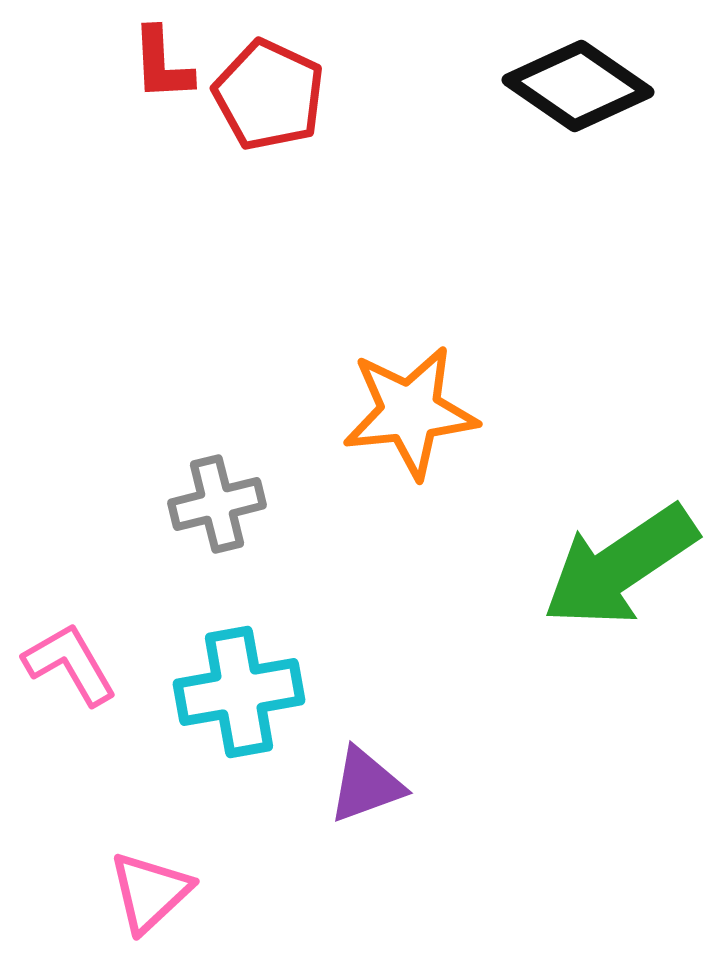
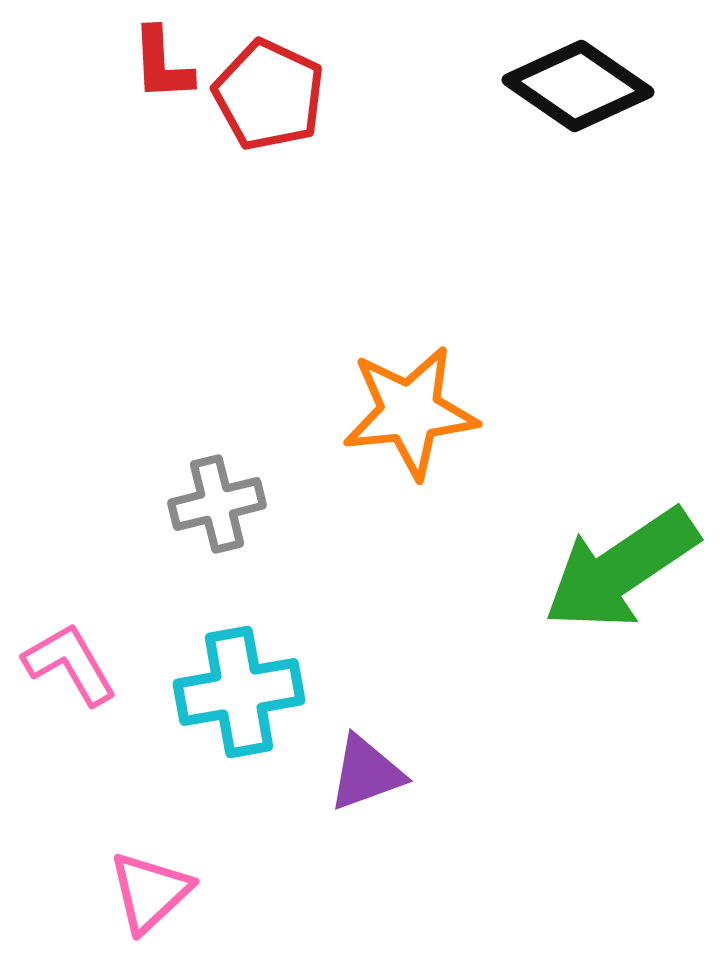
green arrow: moved 1 px right, 3 px down
purple triangle: moved 12 px up
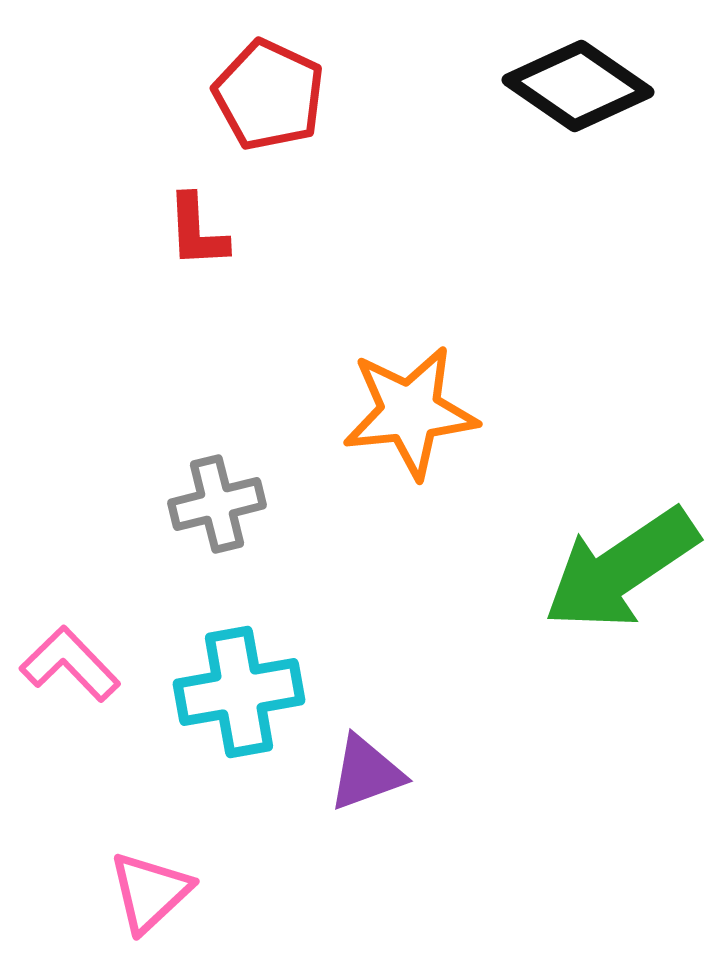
red L-shape: moved 35 px right, 167 px down
pink L-shape: rotated 14 degrees counterclockwise
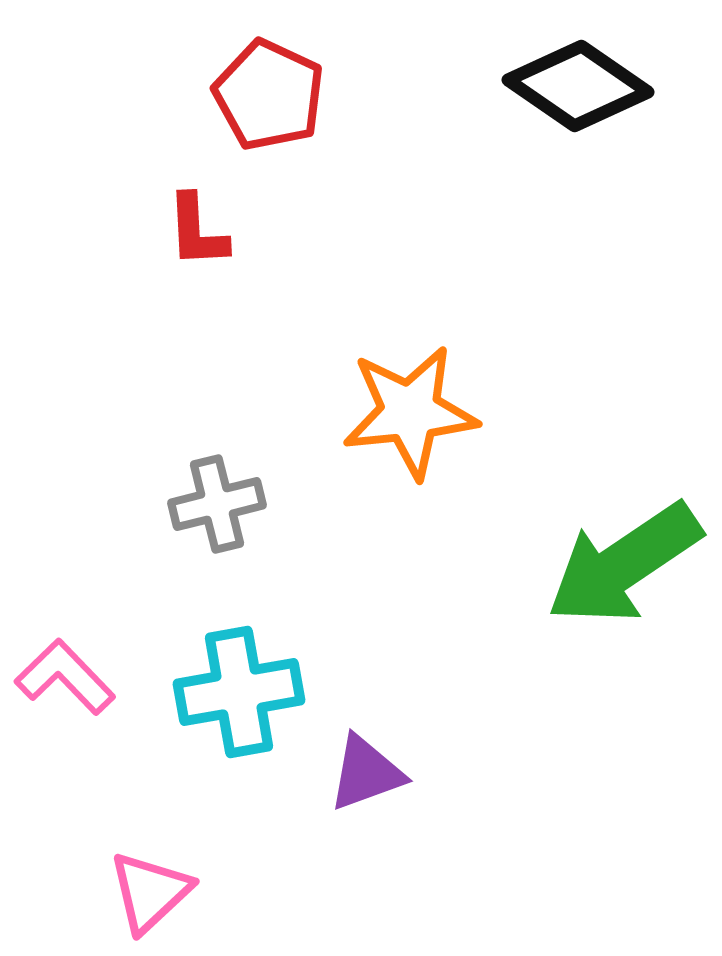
green arrow: moved 3 px right, 5 px up
pink L-shape: moved 5 px left, 13 px down
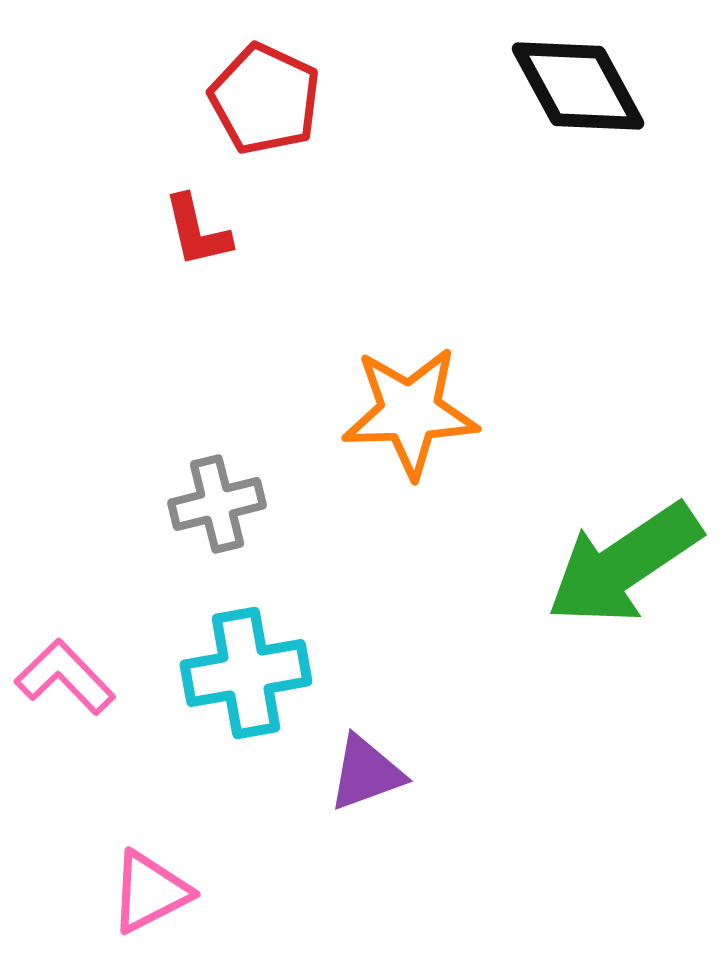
black diamond: rotated 27 degrees clockwise
red pentagon: moved 4 px left, 4 px down
red L-shape: rotated 10 degrees counterclockwise
orange star: rotated 4 degrees clockwise
cyan cross: moved 7 px right, 19 px up
pink triangle: rotated 16 degrees clockwise
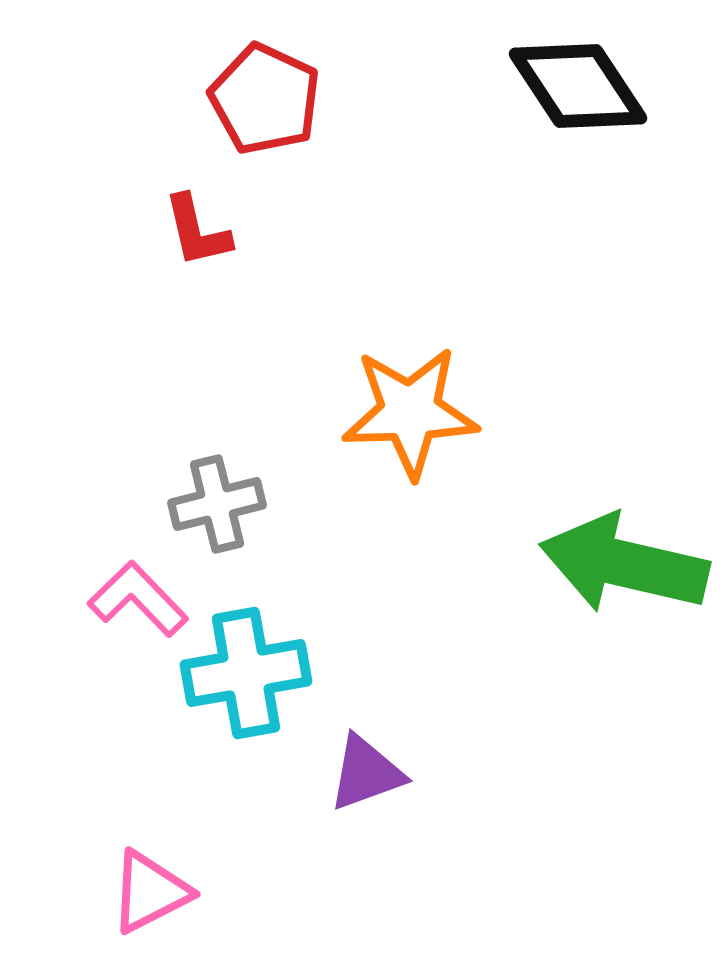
black diamond: rotated 5 degrees counterclockwise
green arrow: rotated 47 degrees clockwise
pink L-shape: moved 73 px right, 78 px up
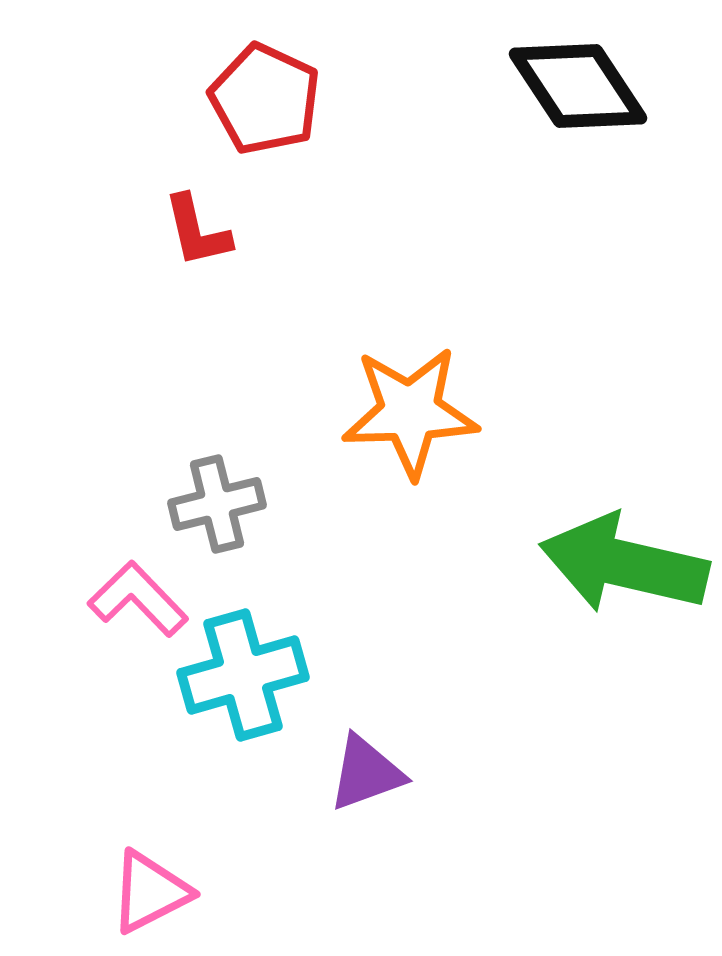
cyan cross: moved 3 px left, 2 px down; rotated 6 degrees counterclockwise
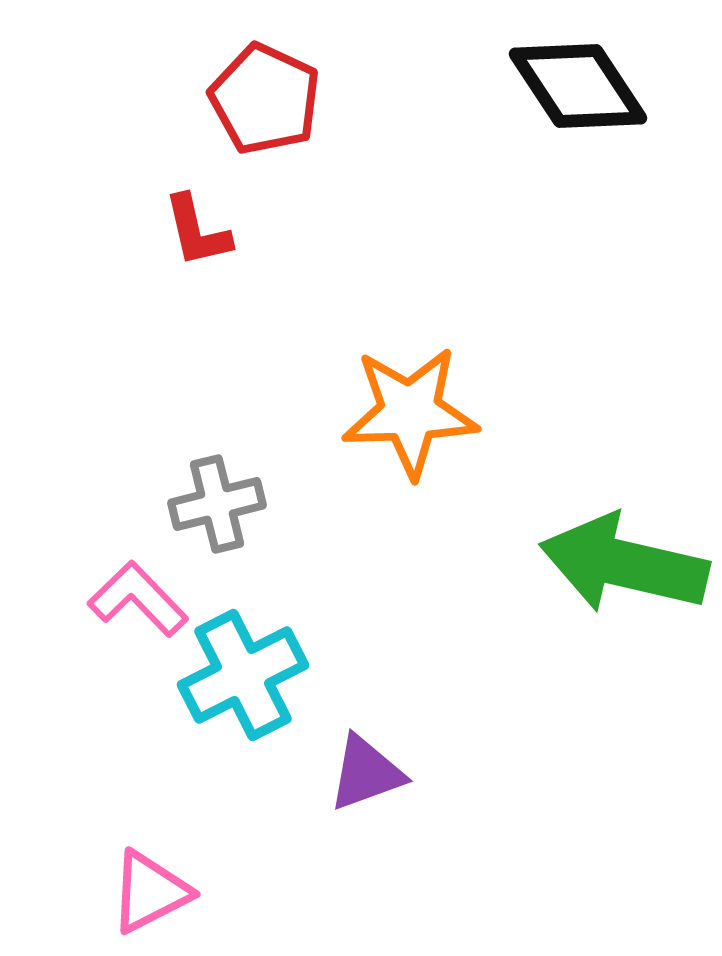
cyan cross: rotated 11 degrees counterclockwise
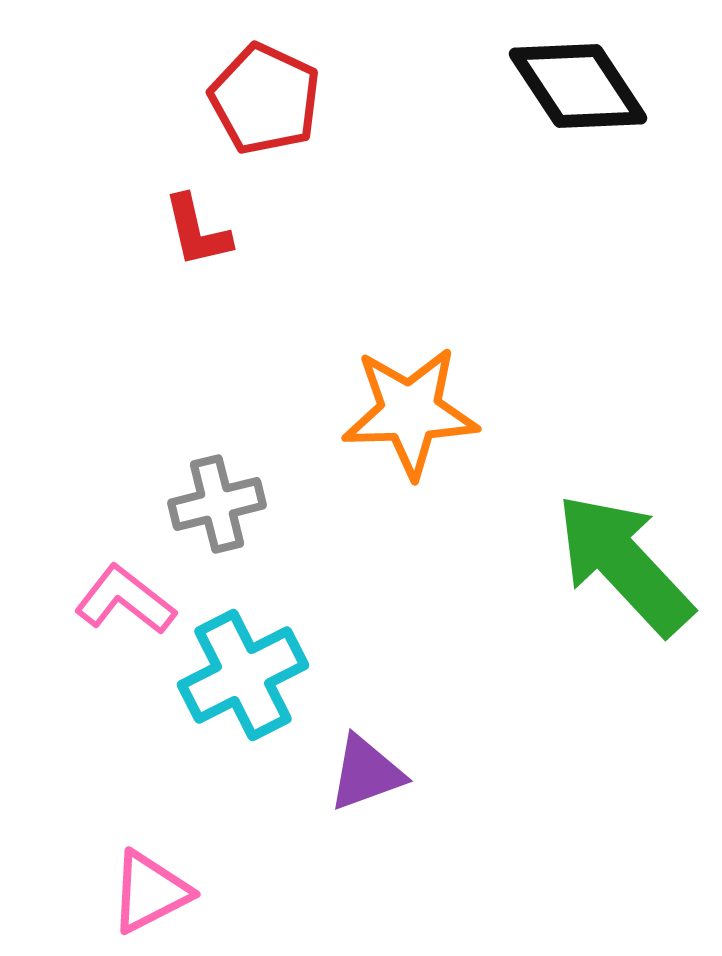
green arrow: rotated 34 degrees clockwise
pink L-shape: moved 13 px left, 1 px down; rotated 8 degrees counterclockwise
